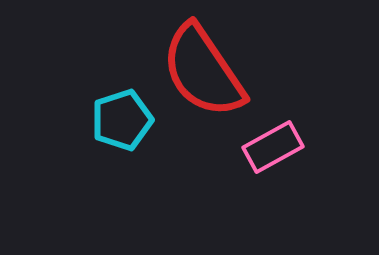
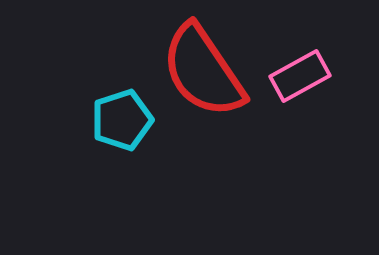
pink rectangle: moved 27 px right, 71 px up
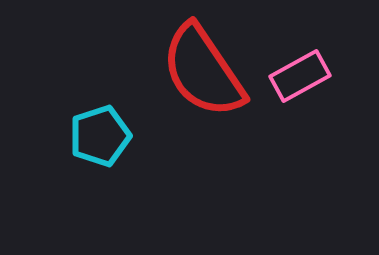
cyan pentagon: moved 22 px left, 16 px down
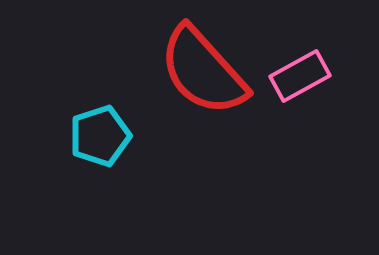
red semicircle: rotated 8 degrees counterclockwise
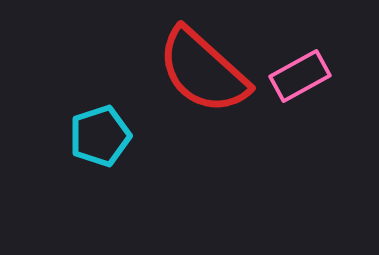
red semicircle: rotated 6 degrees counterclockwise
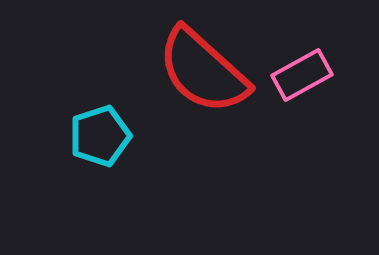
pink rectangle: moved 2 px right, 1 px up
